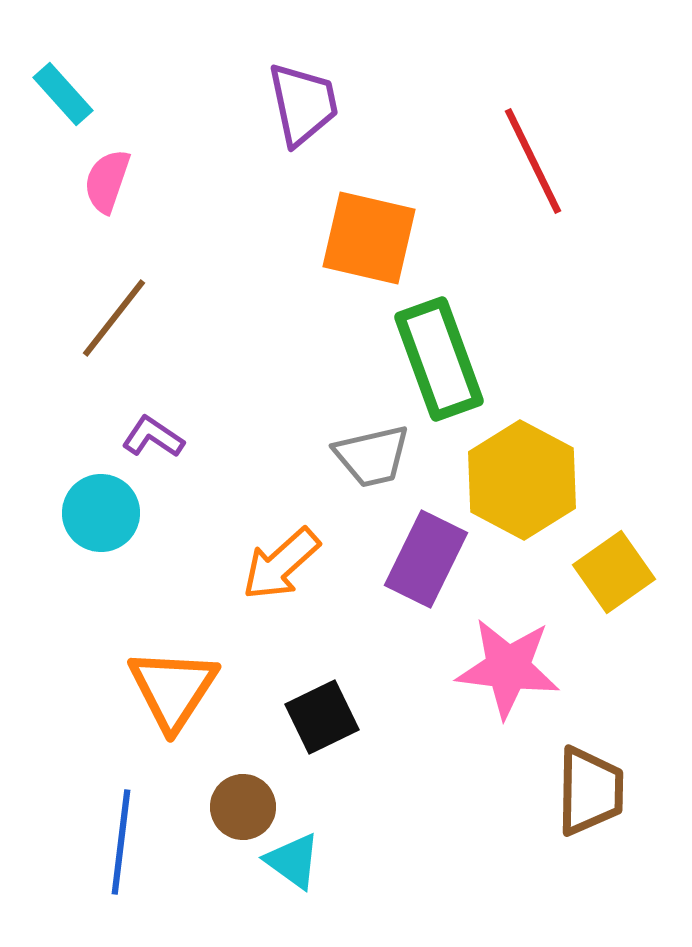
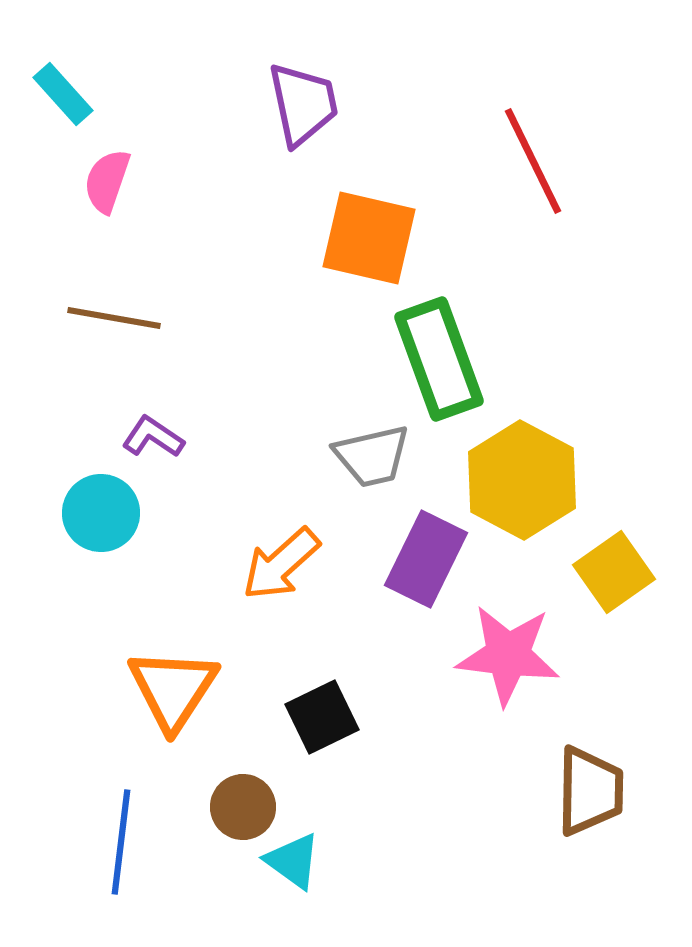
brown line: rotated 62 degrees clockwise
pink star: moved 13 px up
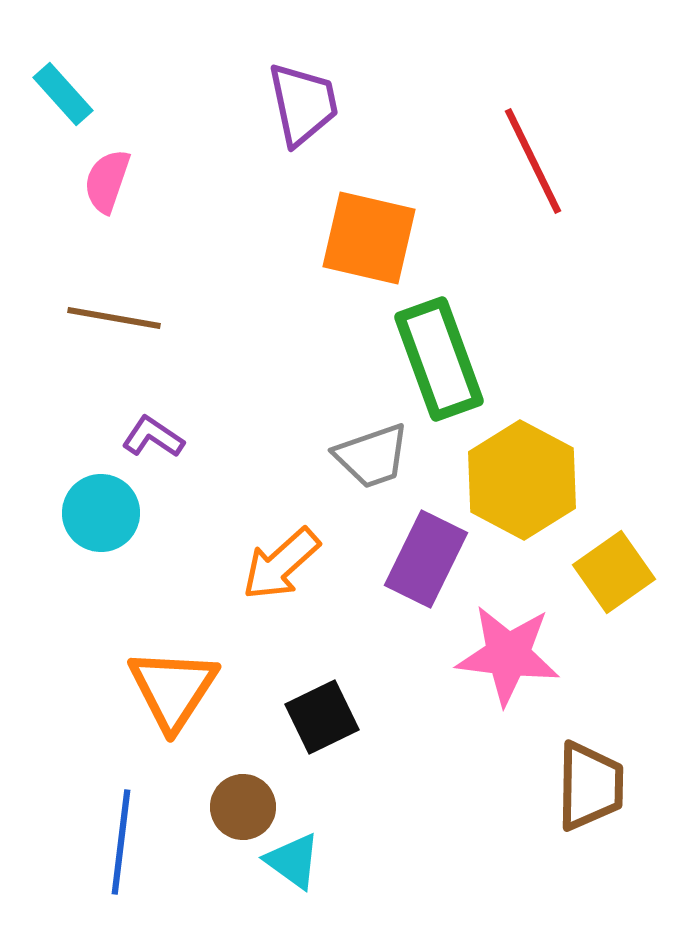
gray trapezoid: rotated 6 degrees counterclockwise
brown trapezoid: moved 5 px up
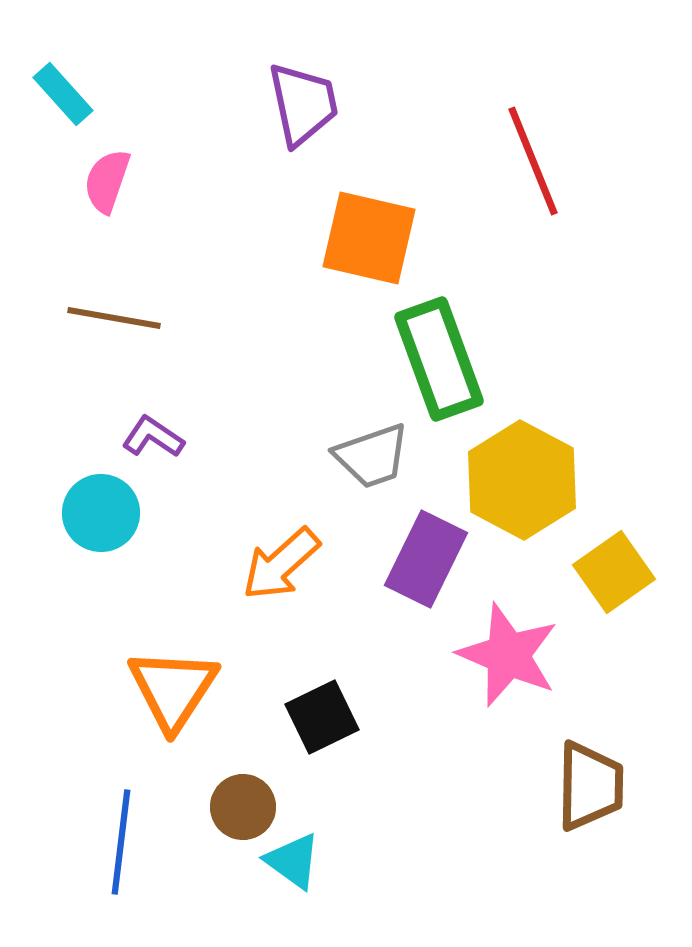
red line: rotated 4 degrees clockwise
pink star: rotated 16 degrees clockwise
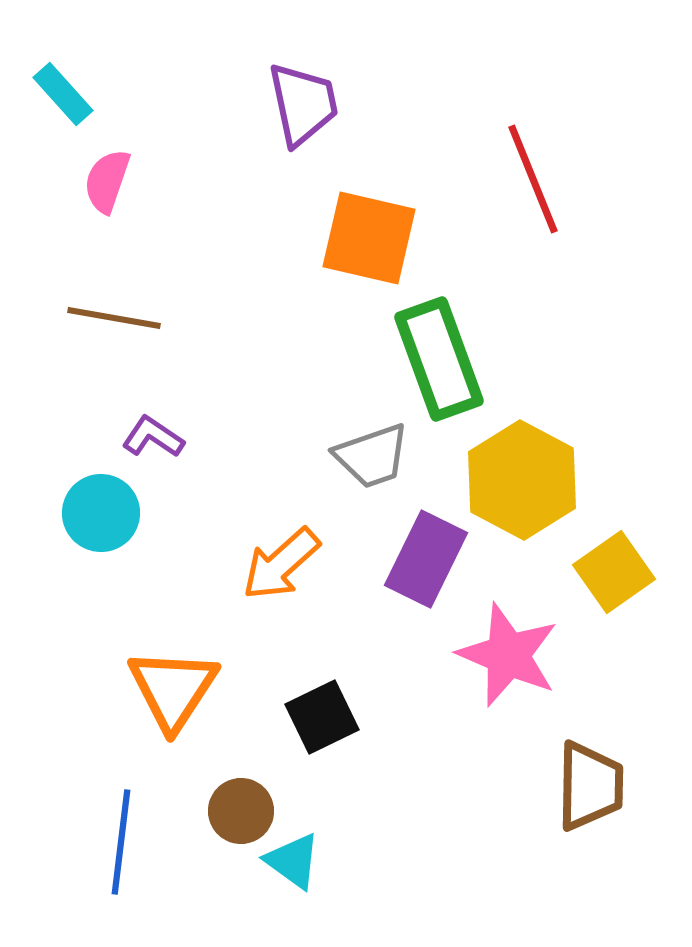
red line: moved 18 px down
brown circle: moved 2 px left, 4 px down
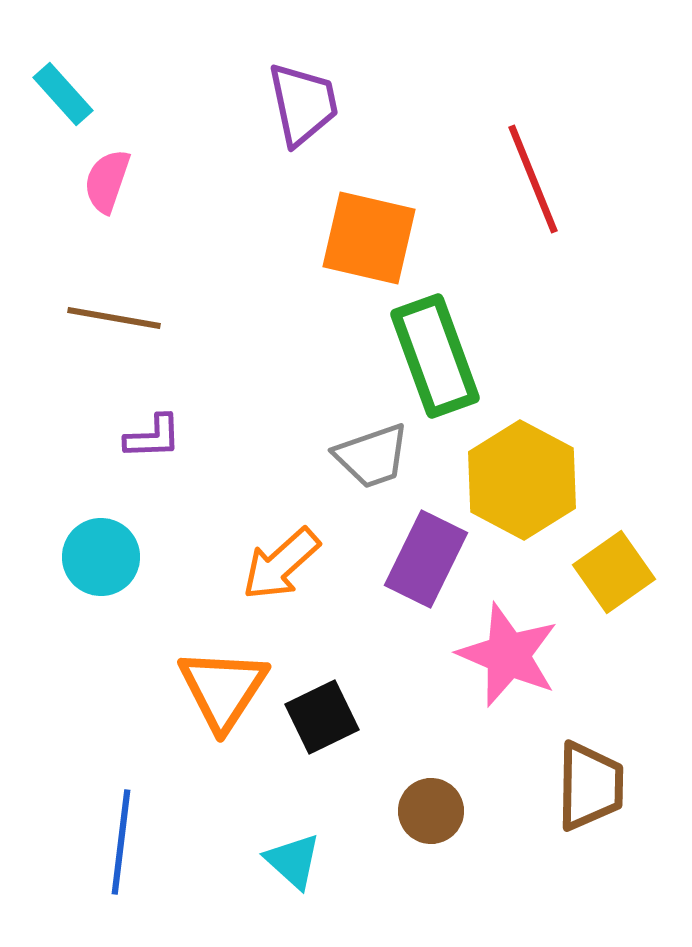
green rectangle: moved 4 px left, 3 px up
purple L-shape: rotated 144 degrees clockwise
cyan circle: moved 44 px down
orange triangle: moved 50 px right
brown circle: moved 190 px right
cyan triangle: rotated 6 degrees clockwise
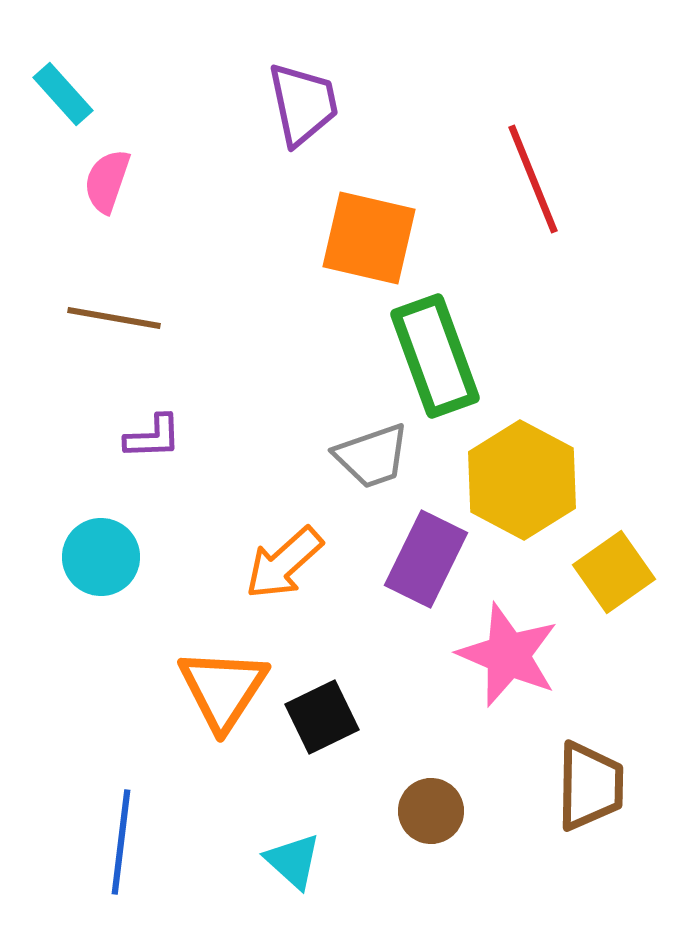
orange arrow: moved 3 px right, 1 px up
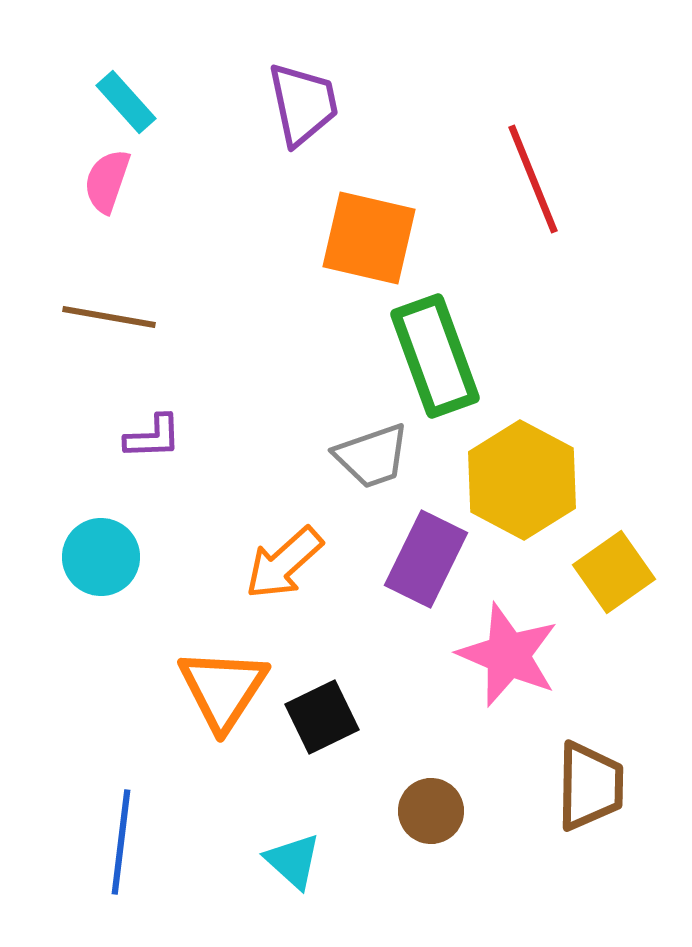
cyan rectangle: moved 63 px right, 8 px down
brown line: moved 5 px left, 1 px up
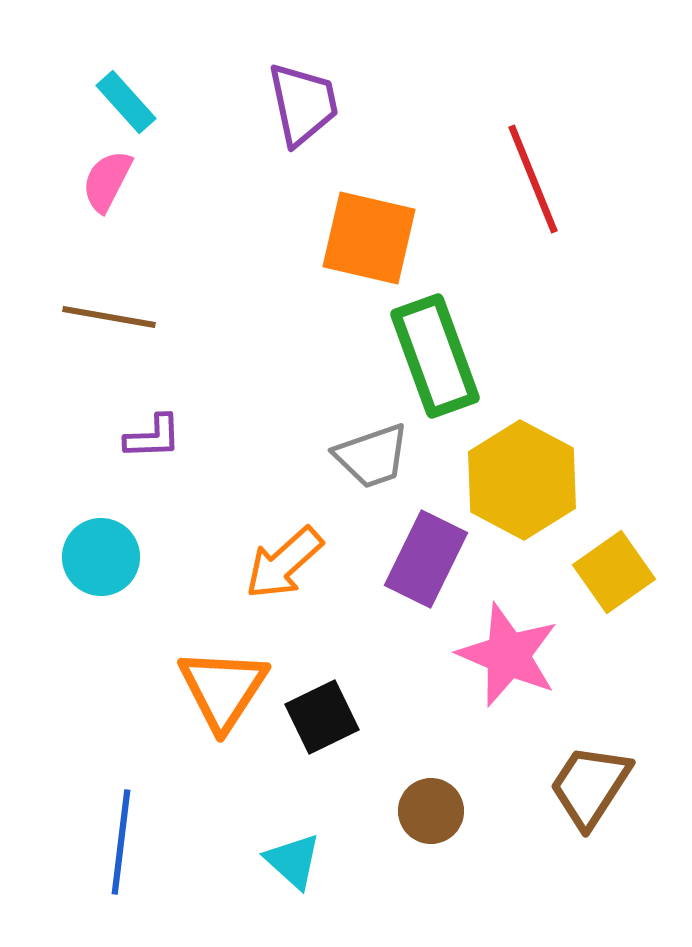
pink semicircle: rotated 8 degrees clockwise
brown trapezoid: rotated 148 degrees counterclockwise
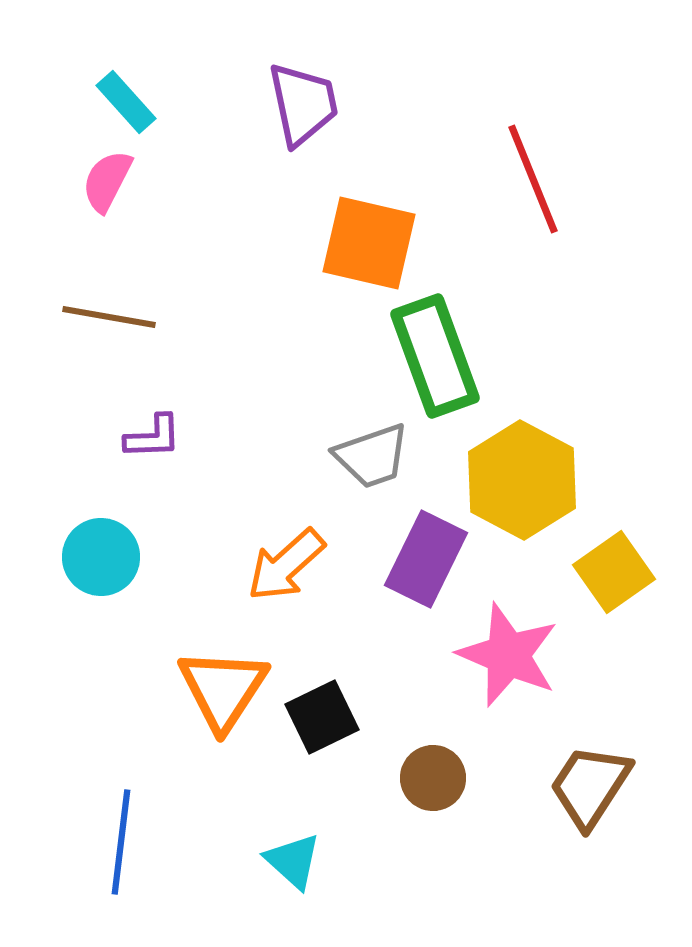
orange square: moved 5 px down
orange arrow: moved 2 px right, 2 px down
brown circle: moved 2 px right, 33 px up
